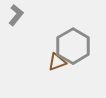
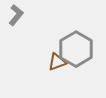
gray hexagon: moved 3 px right, 3 px down
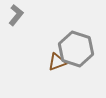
gray hexagon: rotated 12 degrees counterclockwise
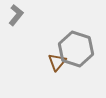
brown triangle: rotated 30 degrees counterclockwise
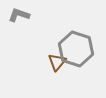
gray L-shape: moved 3 px right; rotated 110 degrees counterclockwise
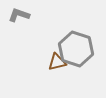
brown triangle: rotated 36 degrees clockwise
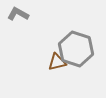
gray L-shape: moved 1 px left, 1 px up; rotated 10 degrees clockwise
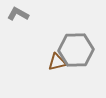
gray hexagon: moved 1 px down; rotated 20 degrees counterclockwise
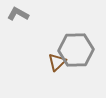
brown triangle: rotated 30 degrees counterclockwise
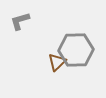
gray L-shape: moved 2 px right, 7 px down; rotated 45 degrees counterclockwise
